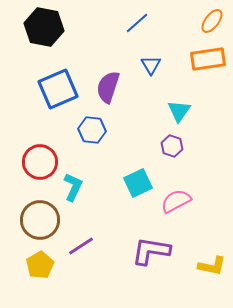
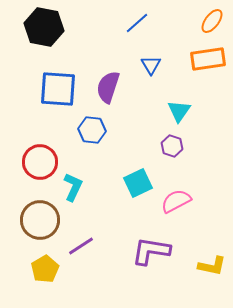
blue square: rotated 27 degrees clockwise
yellow pentagon: moved 5 px right, 4 px down
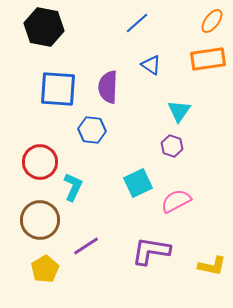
blue triangle: rotated 25 degrees counterclockwise
purple semicircle: rotated 16 degrees counterclockwise
purple line: moved 5 px right
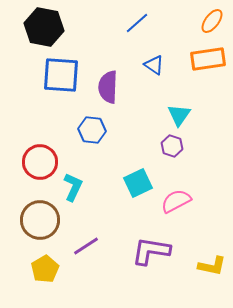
blue triangle: moved 3 px right
blue square: moved 3 px right, 14 px up
cyan triangle: moved 4 px down
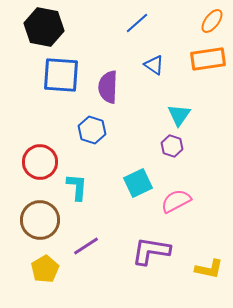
blue hexagon: rotated 12 degrees clockwise
cyan L-shape: moved 4 px right; rotated 20 degrees counterclockwise
yellow L-shape: moved 3 px left, 3 px down
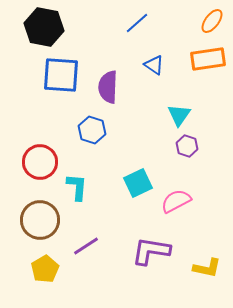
purple hexagon: moved 15 px right
yellow L-shape: moved 2 px left, 1 px up
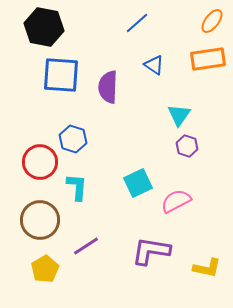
blue hexagon: moved 19 px left, 9 px down
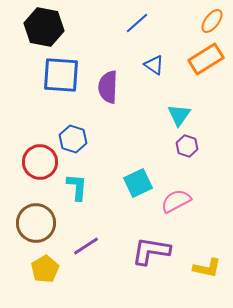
orange rectangle: moved 2 px left; rotated 24 degrees counterclockwise
brown circle: moved 4 px left, 3 px down
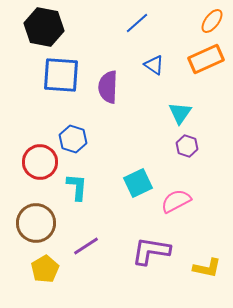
orange rectangle: rotated 8 degrees clockwise
cyan triangle: moved 1 px right, 2 px up
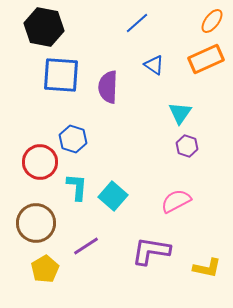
cyan square: moved 25 px left, 13 px down; rotated 24 degrees counterclockwise
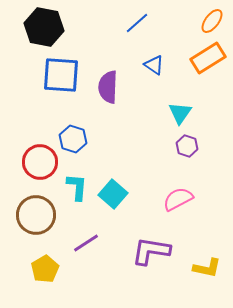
orange rectangle: moved 2 px right, 1 px up; rotated 8 degrees counterclockwise
cyan square: moved 2 px up
pink semicircle: moved 2 px right, 2 px up
brown circle: moved 8 px up
purple line: moved 3 px up
